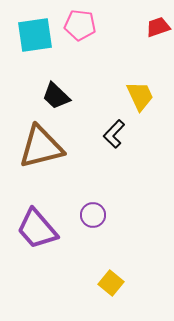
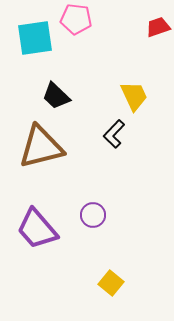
pink pentagon: moved 4 px left, 6 px up
cyan square: moved 3 px down
yellow trapezoid: moved 6 px left
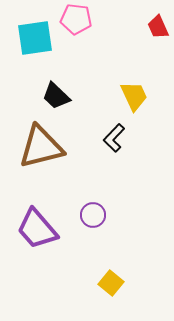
red trapezoid: rotated 95 degrees counterclockwise
black L-shape: moved 4 px down
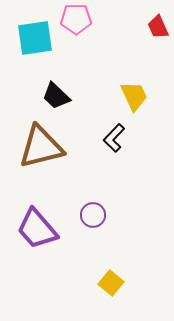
pink pentagon: rotated 8 degrees counterclockwise
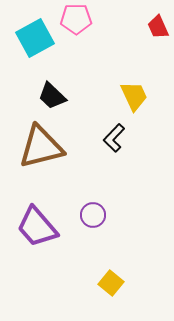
cyan square: rotated 21 degrees counterclockwise
black trapezoid: moved 4 px left
purple trapezoid: moved 2 px up
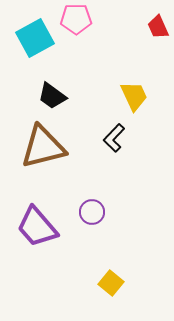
black trapezoid: rotated 8 degrees counterclockwise
brown triangle: moved 2 px right
purple circle: moved 1 px left, 3 px up
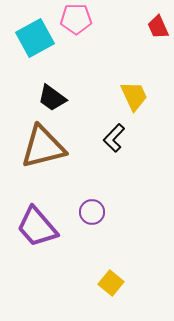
black trapezoid: moved 2 px down
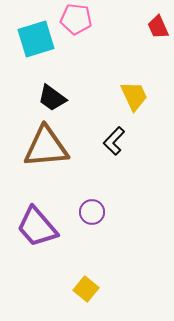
pink pentagon: rotated 8 degrees clockwise
cyan square: moved 1 px right, 1 px down; rotated 12 degrees clockwise
black L-shape: moved 3 px down
brown triangle: moved 3 px right; rotated 9 degrees clockwise
yellow square: moved 25 px left, 6 px down
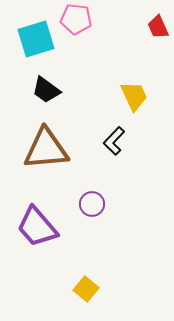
black trapezoid: moved 6 px left, 8 px up
brown triangle: moved 2 px down
purple circle: moved 8 px up
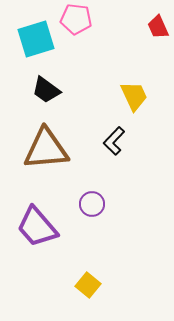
yellow square: moved 2 px right, 4 px up
